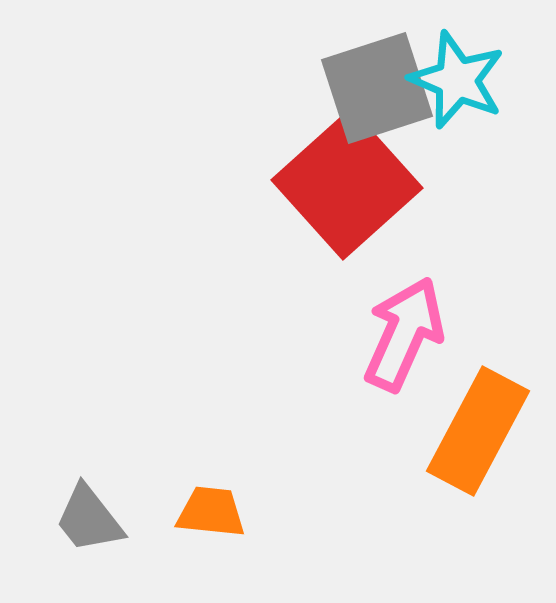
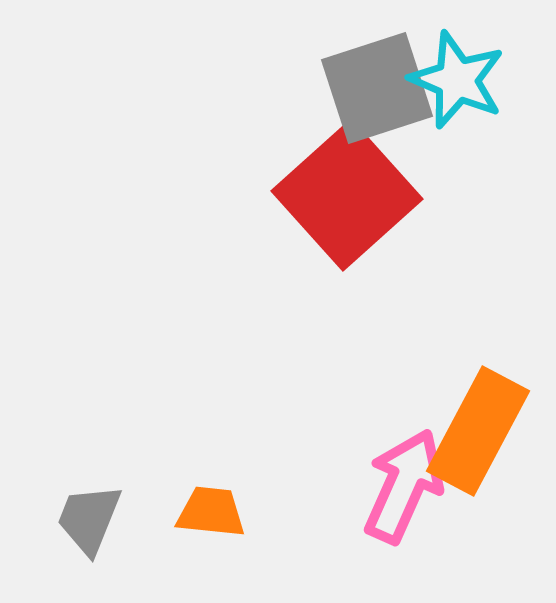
red square: moved 11 px down
pink arrow: moved 152 px down
gray trapezoid: rotated 60 degrees clockwise
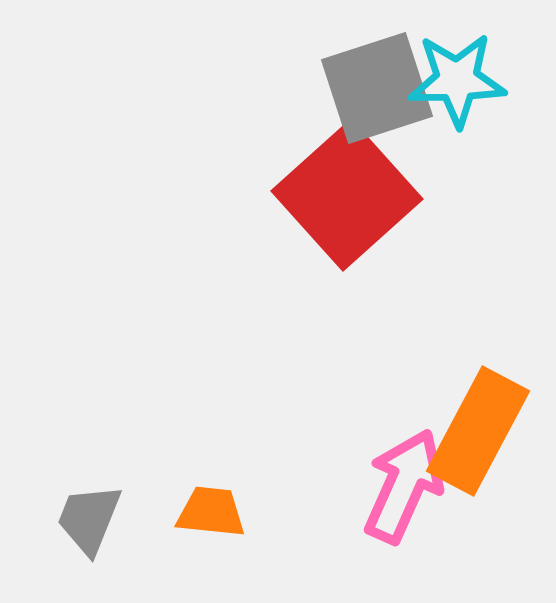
cyan star: rotated 24 degrees counterclockwise
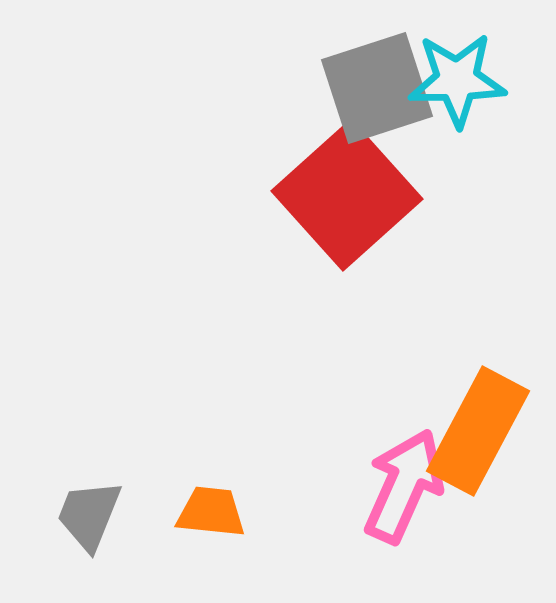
gray trapezoid: moved 4 px up
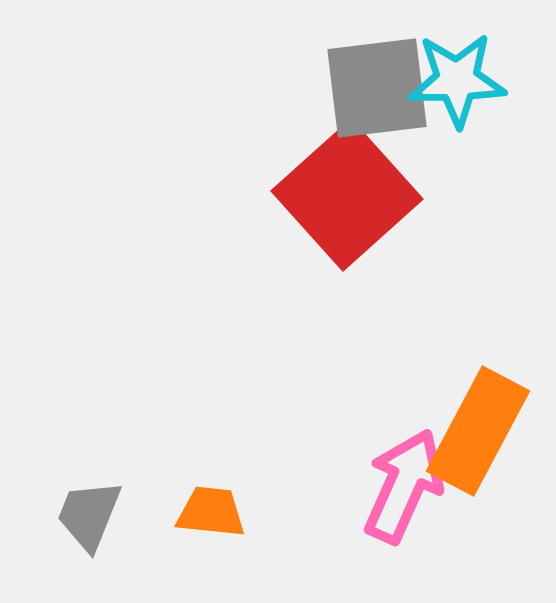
gray square: rotated 11 degrees clockwise
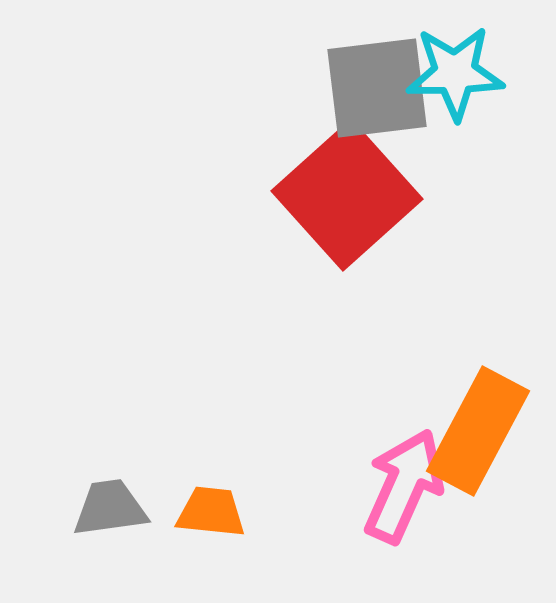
cyan star: moved 2 px left, 7 px up
gray trapezoid: moved 21 px right, 7 px up; rotated 60 degrees clockwise
